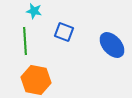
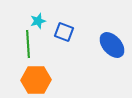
cyan star: moved 4 px right, 10 px down; rotated 28 degrees counterclockwise
green line: moved 3 px right, 3 px down
orange hexagon: rotated 12 degrees counterclockwise
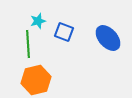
blue ellipse: moved 4 px left, 7 px up
orange hexagon: rotated 12 degrees counterclockwise
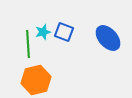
cyan star: moved 5 px right, 11 px down
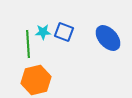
cyan star: rotated 14 degrees clockwise
